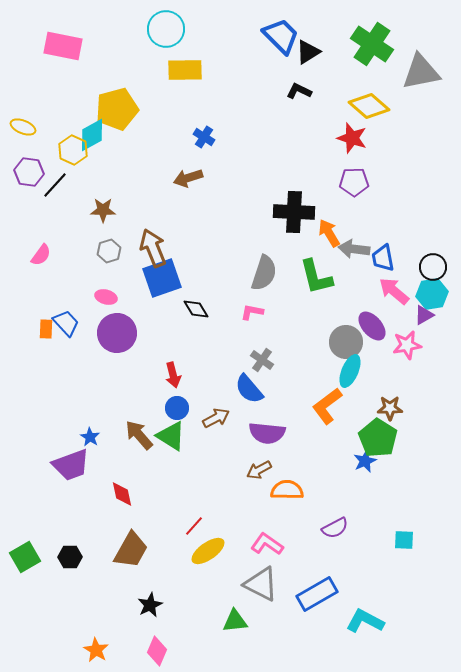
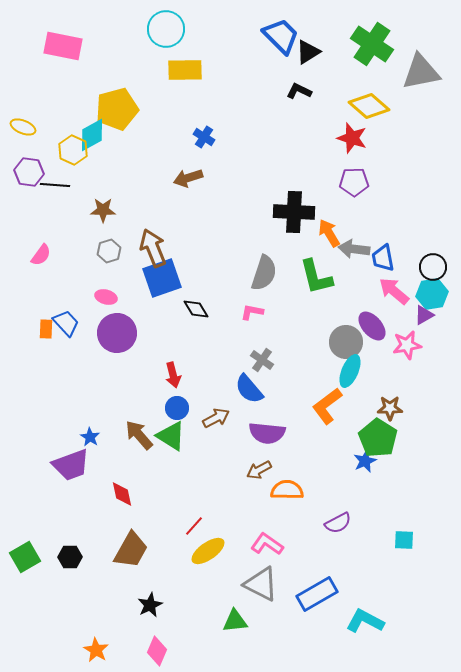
black line at (55, 185): rotated 52 degrees clockwise
purple semicircle at (335, 528): moved 3 px right, 5 px up
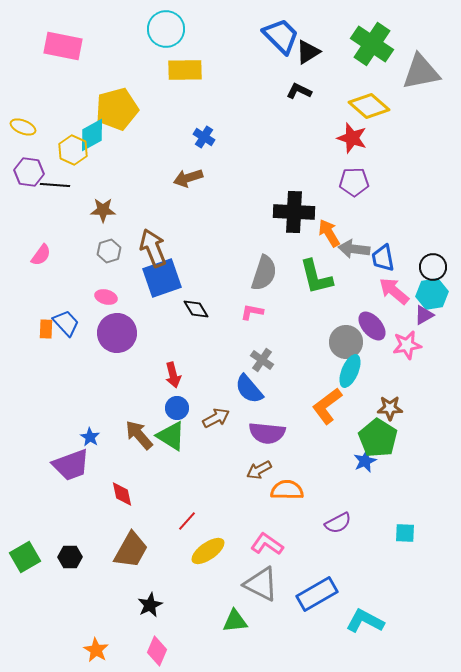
red line at (194, 526): moved 7 px left, 5 px up
cyan square at (404, 540): moved 1 px right, 7 px up
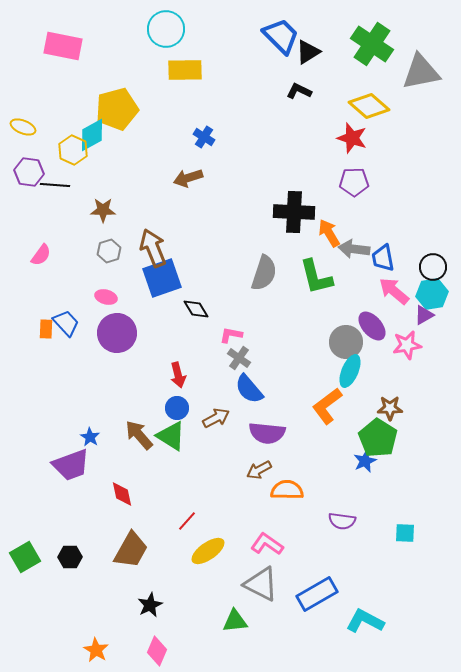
pink L-shape at (252, 312): moved 21 px left, 23 px down
gray cross at (262, 360): moved 23 px left, 2 px up
red arrow at (173, 375): moved 5 px right
purple semicircle at (338, 523): moved 4 px right, 2 px up; rotated 36 degrees clockwise
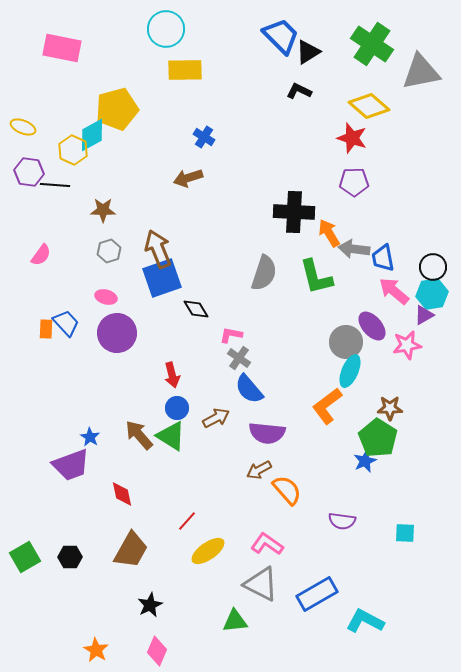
pink rectangle at (63, 46): moved 1 px left, 2 px down
brown arrow at (153, 248): moved 5 px right, 1 px down
red arrow at (178, 375): moved 6 px left
orange semicircle at (287, 490): rotated 48 degrees clockwise
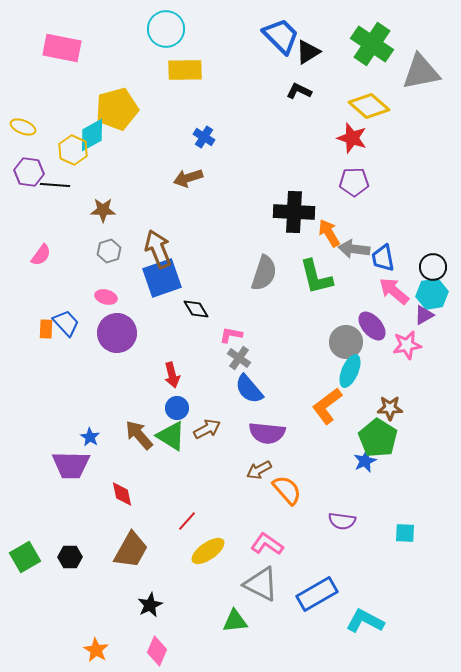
brown arrow at (216, 418): moved 9 px left, 11 px down
purple trapezoid at (71, 465): rotated 21 degrees clockwise
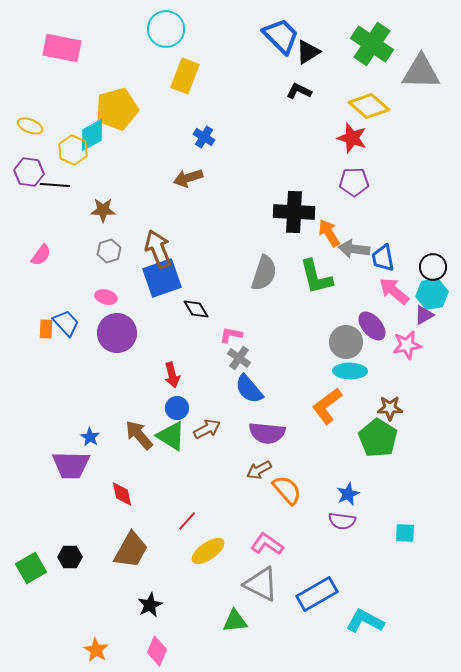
yellow rectangle at (185, 70): moved 6 px down; rotated 68 degrees counterclockwise
gray triangle at (421, 72): rotated 12 degrees clockwise
yellow ellipse at (23, 127): moved 7 px right, 1 px up
cyan ellipse at (350, 371): rotated 68 degrees clockwise
blue star at (365, 461): moved 17 px left, 33 px down
green square at (25, 557): moved 6 px right, 11 px down
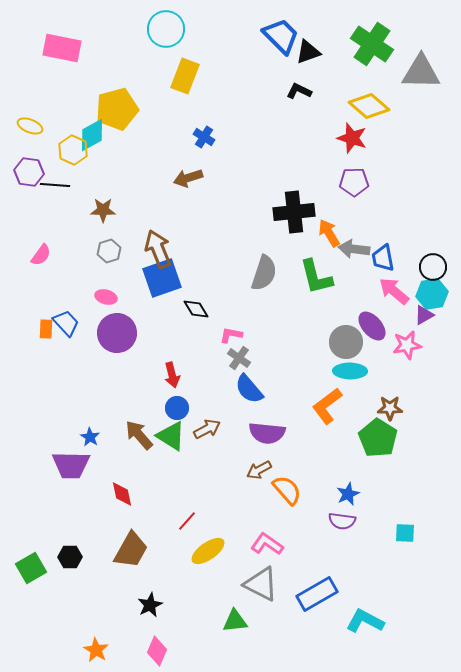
black triangle at (308, 52): rotated 12 degrees clockwise
black cross at (294, 212): rotated 9 degrees counterclockwise
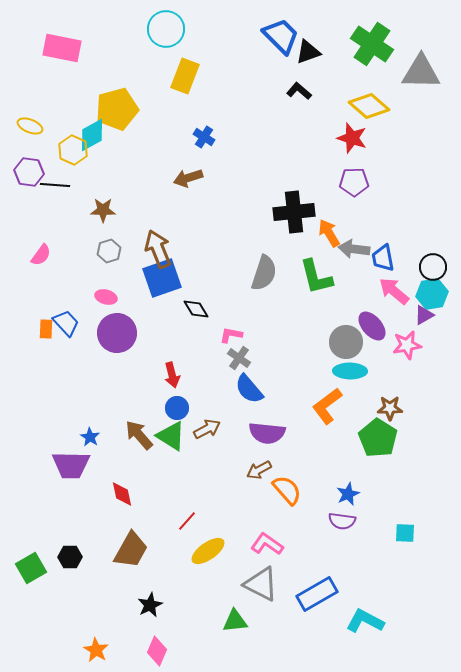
black L-shape at (299, 91): rotated 15 degrees clockwise
